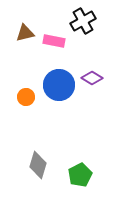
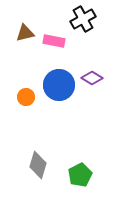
black cross: moved 2 px up
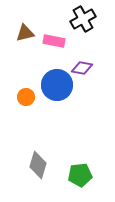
purple diamond: moved 10 px left, 10 px up; rotated 20 degrees counterclockwise
blue circle: moved 2 px left
green pentagon: rotated 20 degrees clockwise
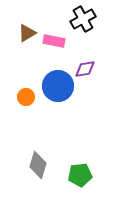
brown triangle: moved 2 px right; rotated 18 degrees counterclockwise
purple diamond: moved 3 px right, 1 px down; rotated 20 degrees counterclockwise
blue circle: moved 1 px right, 1 px down
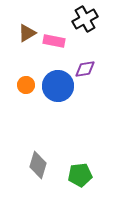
black cross: moved 2 px right
orange circle: moved 12 px up
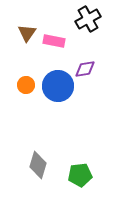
black cross: moved 3 px right
brown triangle: rotated 24 degrees counterclockwise
